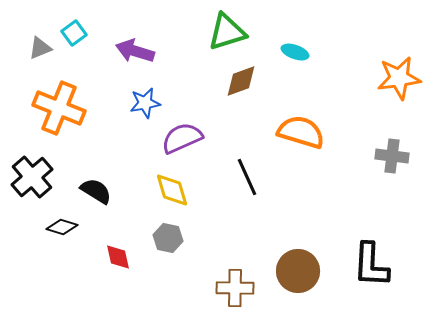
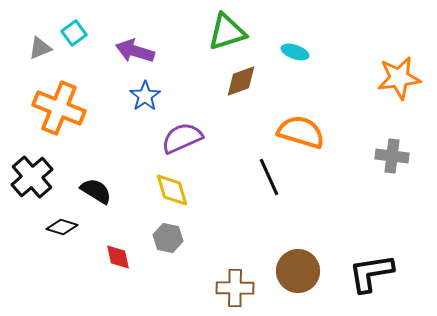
blue star: moved 7 px up; rotated 24 degrees counterclockwise
black line: moved 22 px right
black L-shape: moved 8 px down; rotated 78 degrees clockwise
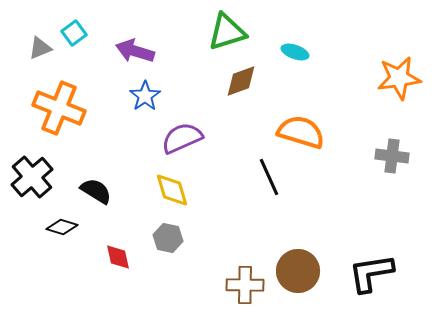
brown cross: moved 10 px right, 3 px up
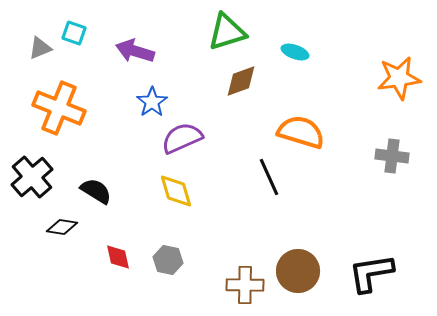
cyan square: rotated 35 degrees counterclockwise
blue star: moved 7 px right, 6 px down
yellow diamond: moved 4 px right, 1 px down
black diamond: rotated 8 degrees counterclockwise
gray hexagon: moved 22 px down
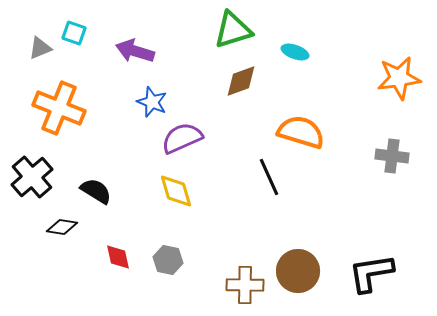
green triangle: moved 6 px right, 2 px up
blue star: rotated 16 degrees counterclockwise
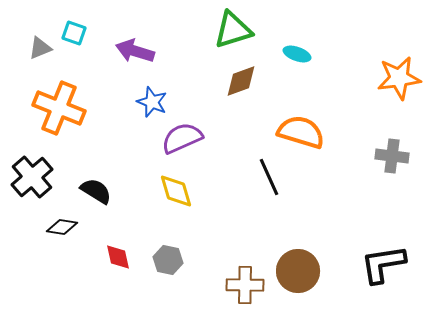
cyan ellipse: moved 2 px right, 2 px down
black L-shape: moved 12 px right, 9 px up
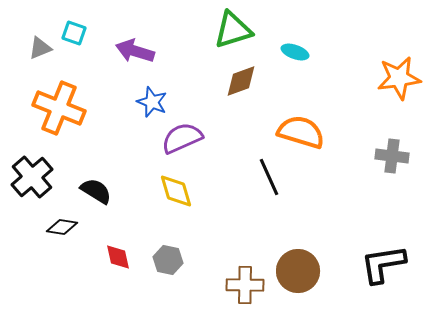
cyan ellipse: moved 2 px left, 2 px up
